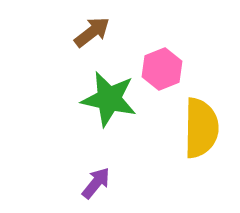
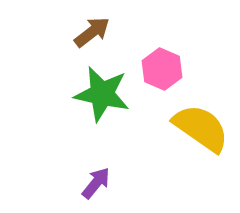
pink hexagon: rotated 15 degrees counterclockwise
green star: moved 7 px left, 5 px up
yellow semicircle: rotated 56 degrees counterclockwise
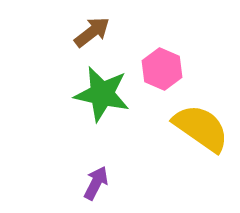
purple arrow: rotated 12 degrees counterclockwise
